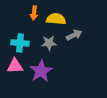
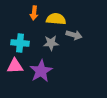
gray arrow: rotated 42 degrees clockwise
gray star: moved 2 px right
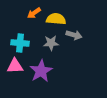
orange arrow: rotated 48 degrees clockwise
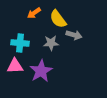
yellow semicircle: moved 2 px right; rotated 132 degrees counterclockwise
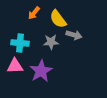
orange arrow: rotated 16 degrees counterclockwise
gray star: moved 1 px up
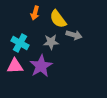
orange arrow: moved 1 px right; rotated 24 degrees counterclockwise
cyan cross: rotated 24 degrees clockwise
purple star: moved 5 px up
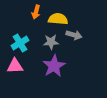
orange arrow: moved 1 px right, 1 px up
yellow semicircle: rotated 132 degrees clockwise
cyan cross: rotated 30 degrees clockwise
purple star: moved 13 px right
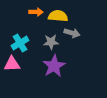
orange arrow: rotated 104 degrees counterclockwise
yellow semicircle: moved 3 px up
gray arrow: moved 2 px left, 2 px up
pink triangle: moved 3 px left, 2 px up
